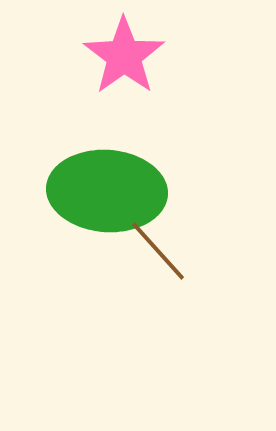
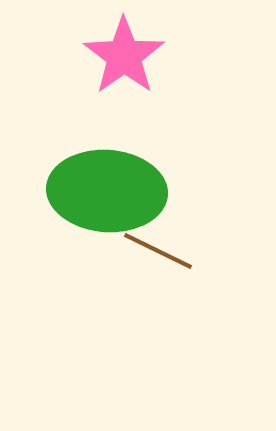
brown line: rotated 22 degrees counterclockwise
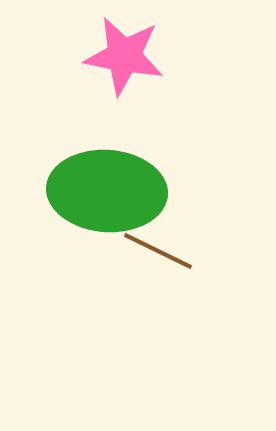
pink star: rotated 26 degrees counterclockwise
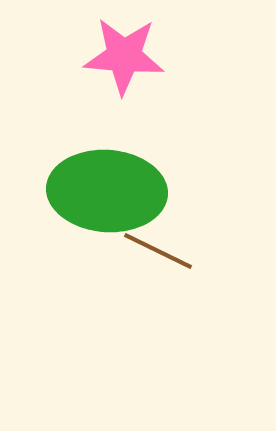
pink star: rotated 6 degrees counterclockwise
